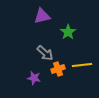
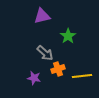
green star: moved 4 px down
yellow line: moved 11 px down
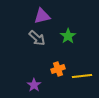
gray arrow: moved 8 px left, 15 px up
purple star: moved 7 px down; rotated 24 degrees clockwise
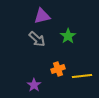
gray arrow: moved 1 px down
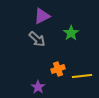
purple triangle: rotated 12 degrees counterclockwise
green star: moved 3 px right, 3 px up
purple star: moved 4 px right, 2 px down
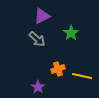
yellow line: rotated 18 degrees clockwise
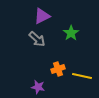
purple star: rotated 24 degrees counterclockwise
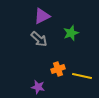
green star: rotated 14 degrees clockwise
gray arrow: moved 2 px right
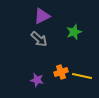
green star: moved 3 px right, 1 px up
orange cross: moved 3 px right, 3 px down
purple star: moved 1 px left, 7 px up
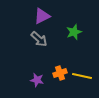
orange cross: moved 1 px left, 1 px down
